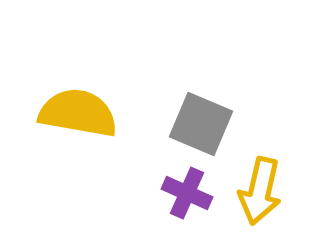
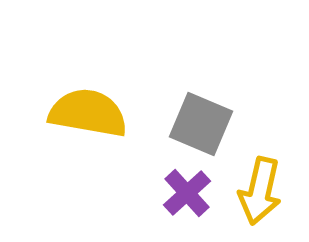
yellow semicircle: moved 10 px right
purple cross: rotated 24 degrees clockwise
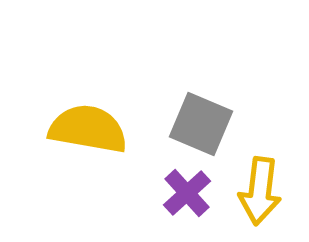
yellow semicircle: moved 16 px down
yellow arrow: rotated 6 degrees counterclockwise
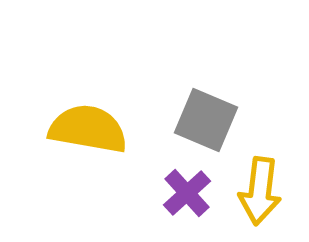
gray square: moved 5 px right, 4 px up
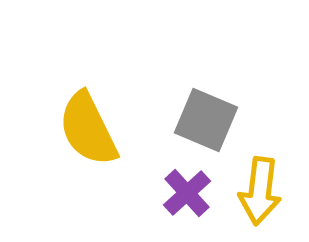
yellow semicircle: rotated 126 degrees counterclockwise
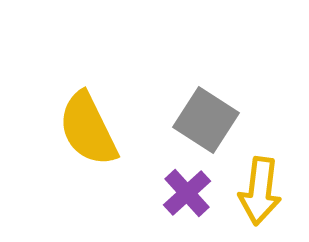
gray square: rotated 10 degrees clockwise
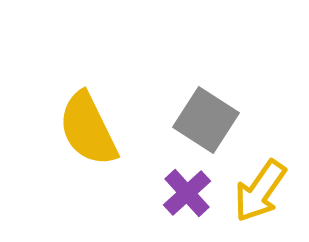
yellow arrow: rotated 28 degrees clockwise
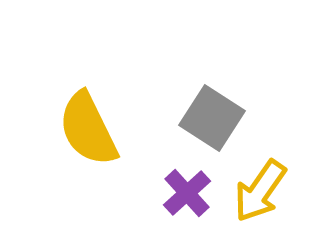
gray square: moved 6 px right, 2 px up
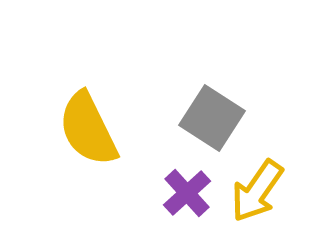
yellow arrow: moved 3 px left
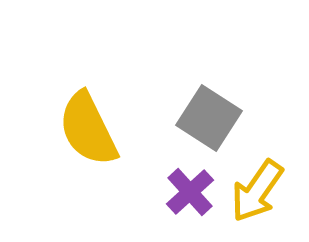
gray square: moved 3 px left
purple cross: moved 3 px right, 1 px up
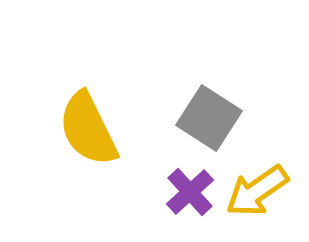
yellow arrow: rotated 20 degrees clockwise
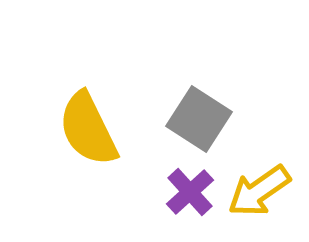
gray square: moved 10 px left, 1 px down
yellow arrow: moved 2 px right
